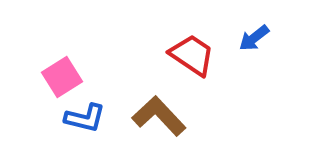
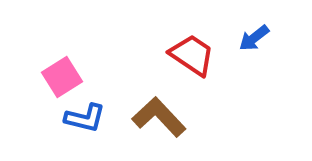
brown L-shape: moved 1 px down
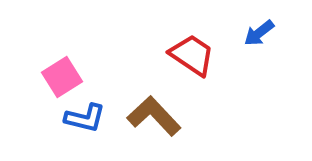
blue arrow: moved 5 px right, 5 px up
brown L-shape: moved 5 px left, 1 px up
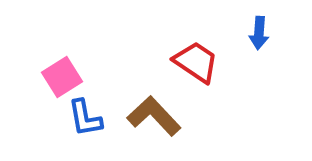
blue arrow: rotated 48 degrees counterclockwise
red trapezoid: moved 4 px right, 7 px down
blue L-shape: rotated 66 degrees clockwise
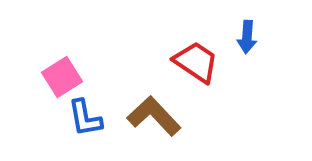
blue arrow: moved 12 px left, 4 px down
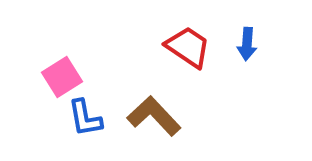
blue arrow: moved 7 px down
red trapezoid: moved 8 px left, 15 px up
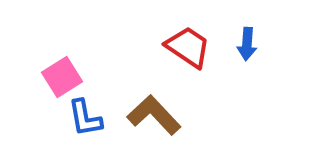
brown L-shape: moved 1 px up
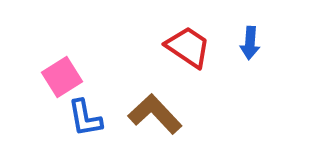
blue arrow: moved 3 px right, 1 px up
brown L-shape: moved 1 px right, 1 px up
